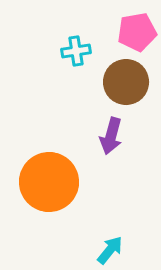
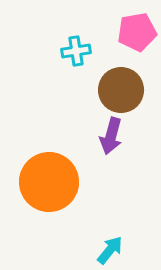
brown circle: moved 5 px left, 8 px down
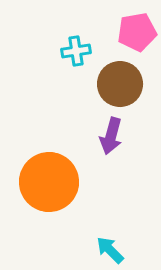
brown circle: moved 1 px left, 6 px up
cyan arrow: rotated 84 degrees counterclockwise
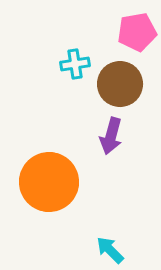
cyan cross: moved 1 px left, 13 px down
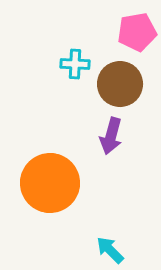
cyan cross: rotated 12 degrees clockwise
orange circle: moved 1 px right, 1 px down
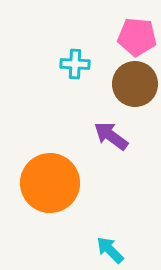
pink pentagon: moved 5 px down; rotated 15 degrees clockwise
brown circle: moved 15 px right
purple arrow: rotated 111 degrees clockwise
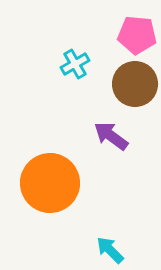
pink pentagon: moved 2 px up
cyan cross: rotated 32 degrees counterclockwise
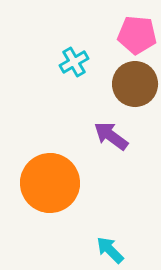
cyan cross: moved 1 px left, 2 px up
